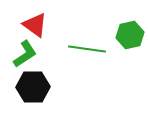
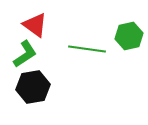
green hexagon: moved 1 px left, 1 px down
black hexagon: rotated 8 degrees counterclockwise
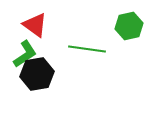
green hexagon: moved 10 px up
black hexagon: moved 4 px right, 13 px up
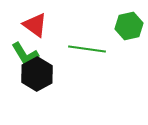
green L-shape: rotated 92 degrees clockwise
black hexagon: rotated 20 degrees counterclockwise
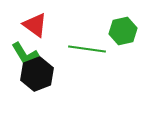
green hexagon: moved 6 px left, 5 px down
black hexagon: rotated 8 degrees clockwise
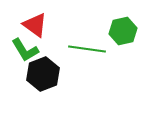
green L-shape: moved 4 px up
black hexagon: moved 6 px right
